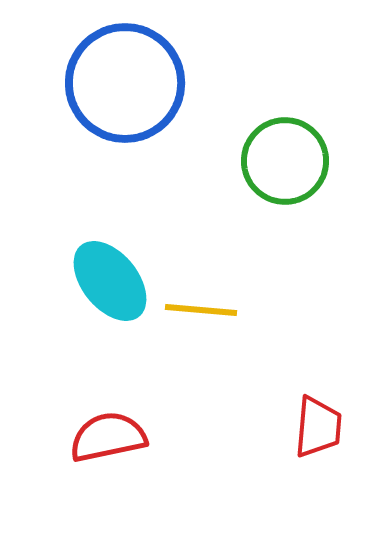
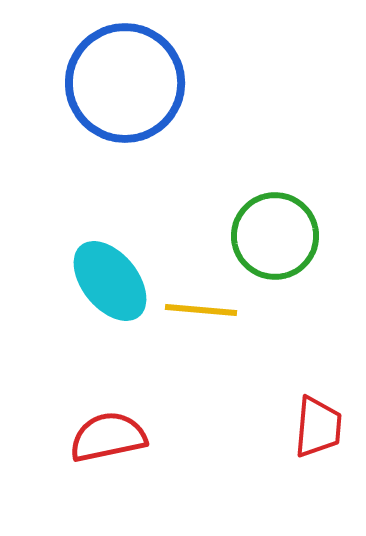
green circle: moved 10 px left, 75 px down
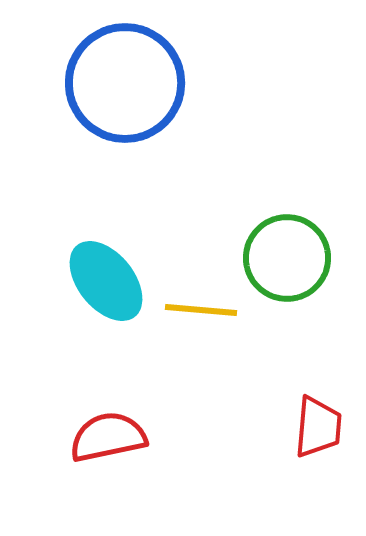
green circle: moved 12 px right, 22 px down
cyan ellipse: moved 4 px left
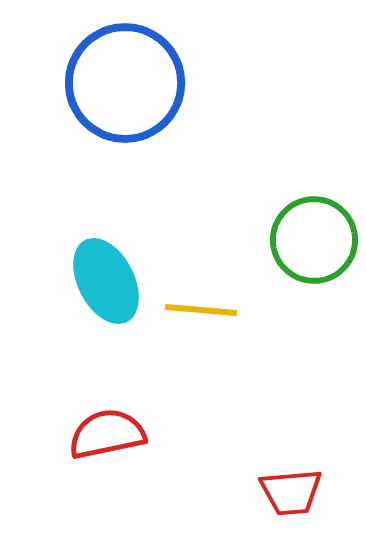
green circle: moved 27 px right, 18 px up
cyan ellipse: rotated 12 degrees clockwise
red trapezoid: moved 27 px left, 65 px down; rotated 80 degrees clockwise
red semicircle: moved 1 px left, 3 px up
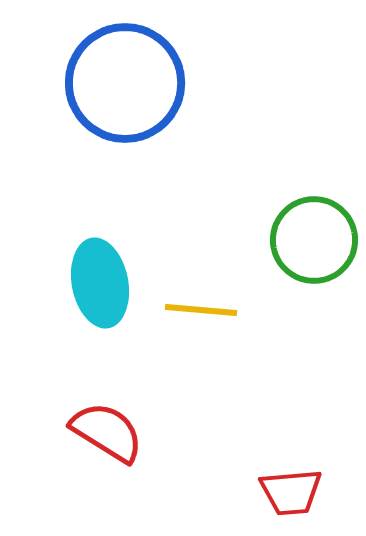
cyan ellipse: moved 6 px left, 2 px down; rotated 16 degrees clockwise
red semicircle: moved 2 px up; rotated 44 degrees clockwise
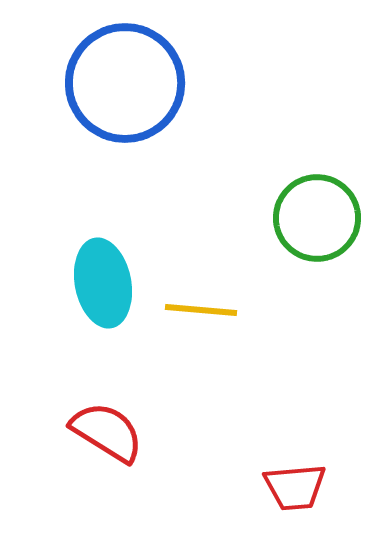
green circle: moved 3 px right, 22 px up
cyan ellipse: moved 3 px right
red trapezoid: moved 4 px right, 5 px up
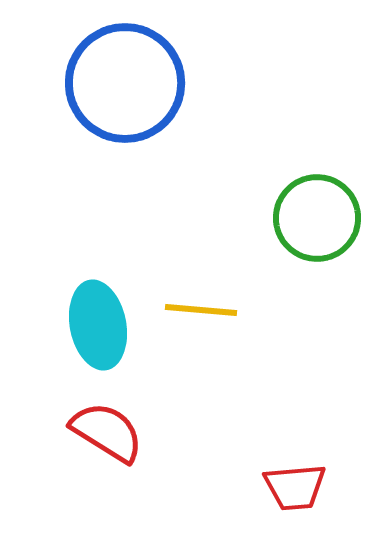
cyan ellipse: moved 5 px left, 42 px down
